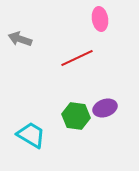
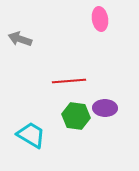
red line: moved 8 px left, 23 px down; rotated 20 degrees clockwise
purple ellipse: rotated 20 degrees clockwise
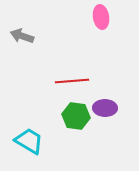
pink ellipse: moved 1 px right, 2 px up
gray arrow: moved 2 px right, 3 px up
red line: moved 3 px right
cyan trapezoid: moved 2 px left, 6 px down
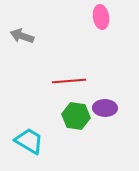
red line: moved 3 px left
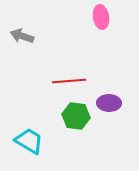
purple ellipse: moved 4 px right, 5 px up
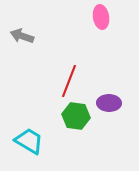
red line: rotated 64 degrees counterclockwise
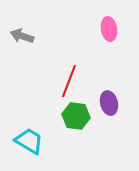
pink ellipse: moved 8 px right, 12 px down
purple ellipse: rotated 75 degrees clockwise
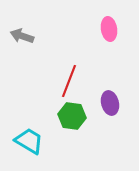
purple ellipse: moved 1 px right
green hexagon: moved 4 px left
